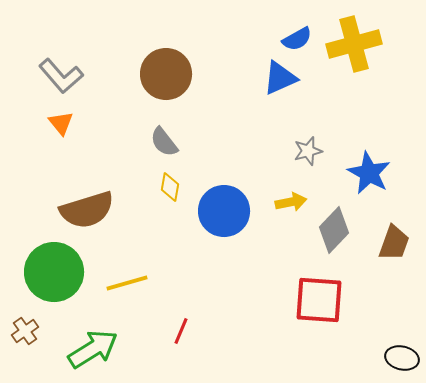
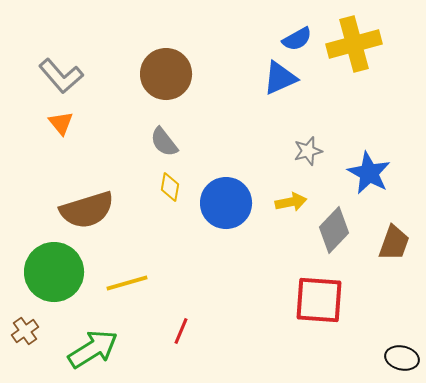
blue circle: moved 2 px right, 8 px up
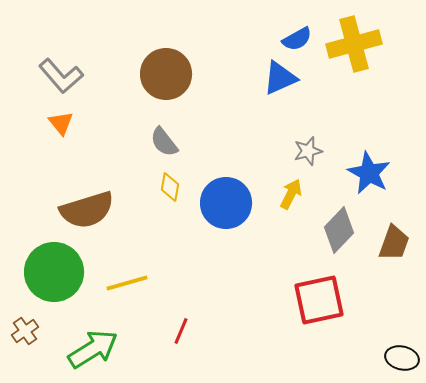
yellow arrow: moved 8 px up; rotated 52 degrees counterclockwise
gray diamond: moved 5 px right
red square: rotated 16 degrees counterclockwise
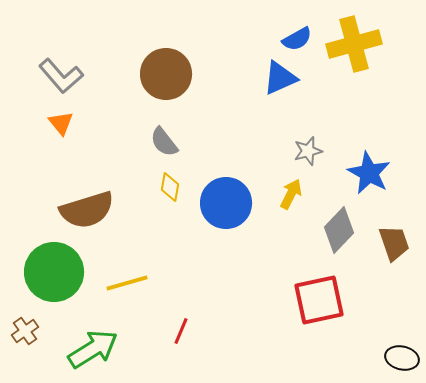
brown trapezoid: rotated 39 degrees counterclockwise
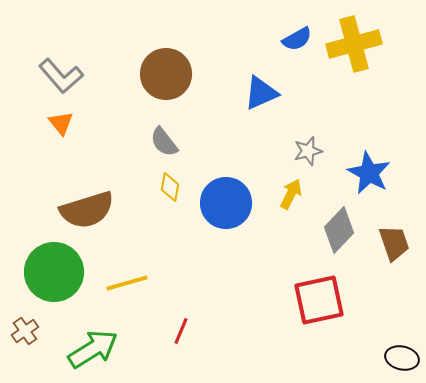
blue triangle: moved 19 px left, 15 px down
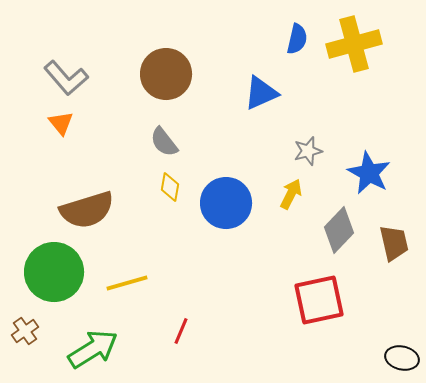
blue semicircle: rotated 48 degrees counterclockwise
gray L-shape: moved 5 px right, 2 px down
brown trapezoid: rotated 6 degrees clockwise
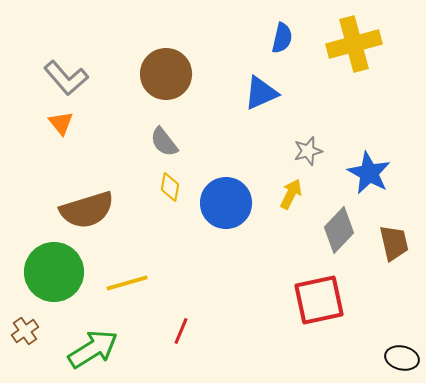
blue semicircle: moved 15 px left, 1 px up
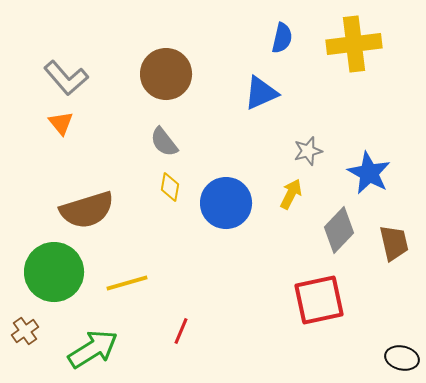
yellow cross: rotated 8 degrees clockwise
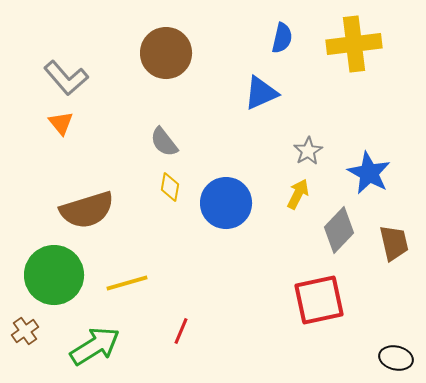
brown circle: moved 21 px up
gray star: rotated 16 degrees counterclockwise
yellow arrow: moved 7 px right
green circle: moved 3 px down
green arrow: moved 2 px right, 3 px up
black ellipse: moved 6 px left
